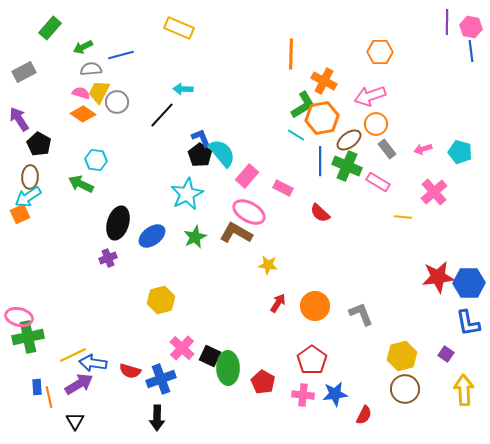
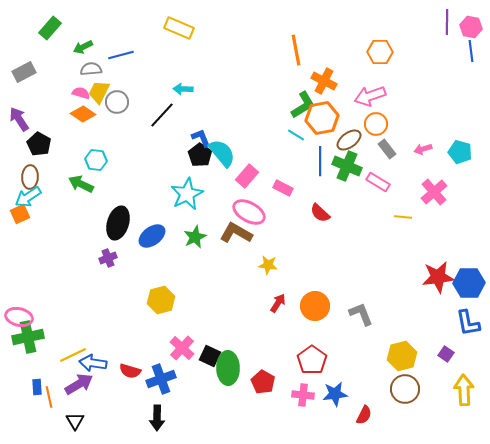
orange line at (291, 54): moved 5 px right, 4 px up; rotated 12 degrees counterclockwise
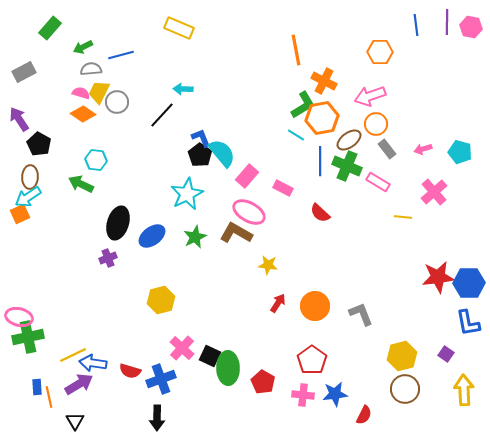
blue line at (471, 51): moved 55 px left, 26 px up
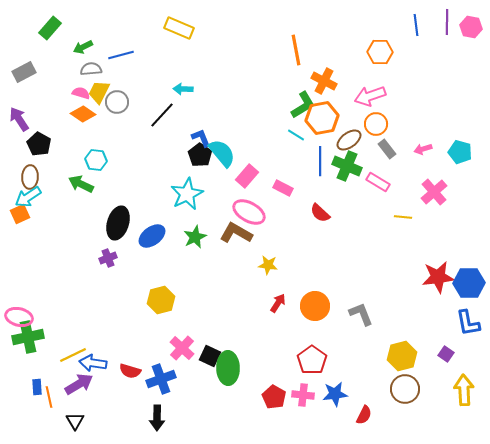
red pentagon at (263, 382): moved 11 px right, 15 px down
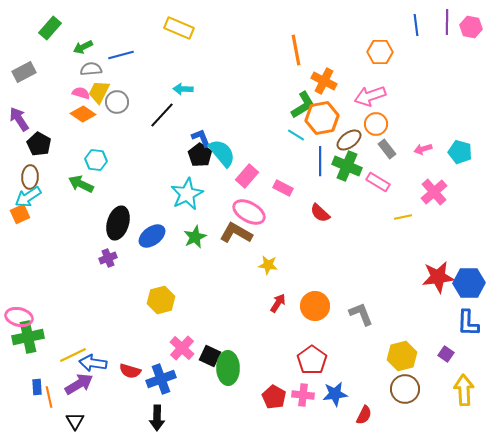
yellow line at (403, 217): rotated 18 degrees counterclockwise
blue L-shape at (468, 323): rotated 12 degrees clockwise
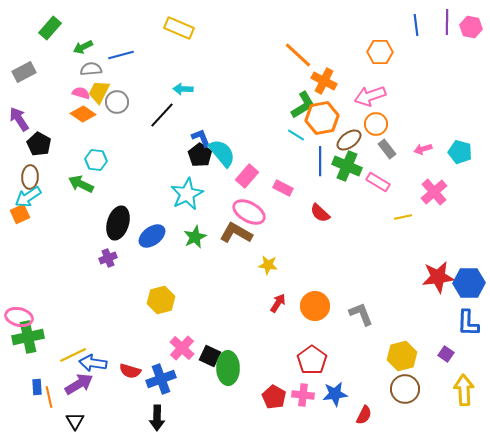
orange line at (296, 50): moved 2 px right, 5 px down; rotated 36 degrees counterclockwise
